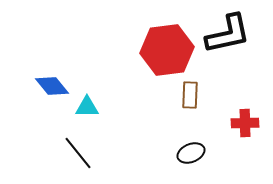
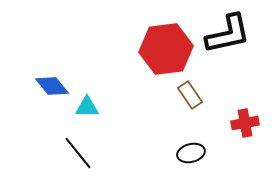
red hexagon: moved 1 px left, 1 px up
brown rectangle: rotated 36 degrees counterclockwise
red cross: rotated 8 degrees counterclockwise
black ellipse: rotated 8 degrees clockwise
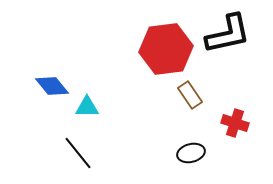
red cross: moved 10 px left; rotated 28 degrees clockwise
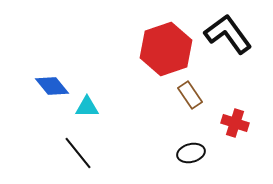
black L-shape: rotated 114 degrees counterclockwise
red hexagon: rotated 12 degrees counterclockwise
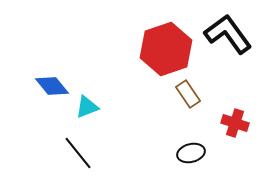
brown rectangle: moved 2 px left, 1 px up
cyan triangle: rotated 20 degrees counterclockwise
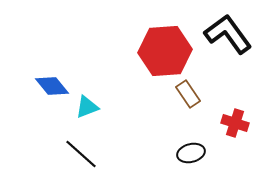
red hexagon: moved 1 px left, 2 px down; rotated 15 degrees clockwise
black line: moved 3 px right, 1 px down; rotated 9 degrees counterclockwise
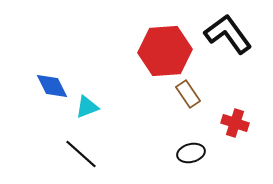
blue diamond: rotated 12 degrees clockwise
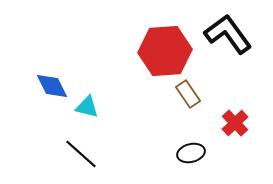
cyan triangle: rotated 35 degrees clockwise
red cross: rotated 28 degrees clockwise
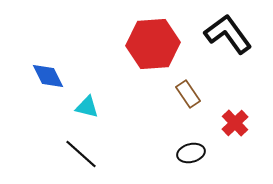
red hexagon: moved 12 px left, 7 px up
blue diamond: moved 4 px left, 10 px up
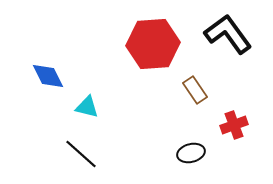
brown rectangle: moved 7 px right, 4 px up
red cross: moved 1 px left, 2 px down; rotated 24 degrees clockwise
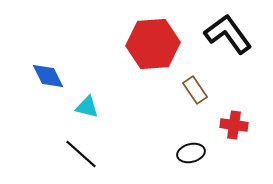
red cross: rotated 28 degrees clockwise
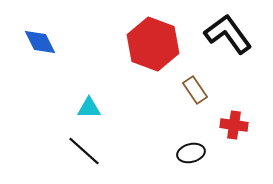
red hexagon: rotated 24 degrees clockwise
blue diamond: moved 8 px left, 34 px up
cyan triangle: moved 2 px right, 1 px down; rotated 15 degrees counterclockwise
black line: moved 3 px right, 3 px up
